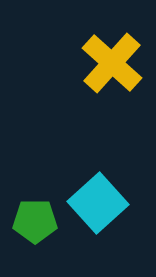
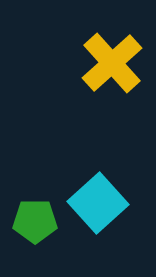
yellow cross: rotated 6 degrees clockwise
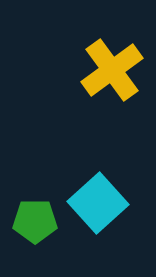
yellow cross: moved 7 px down; rotated 6 degrees clockwise
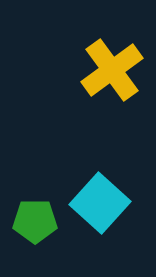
cyan square: moved 2 px right; rotated 6 degrees counterclockwise
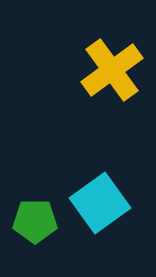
cyan square: rotated 12 degrees clockwise
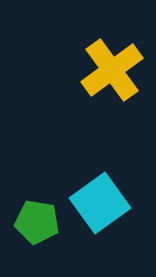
green pentagon: moved 2 px right, 1 px down; rotated 9 degrees clockwise
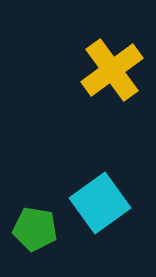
green pentagon: moved 2 px left, 7 px down
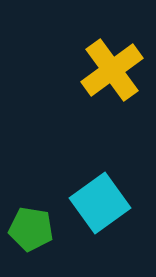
green pentagon: moved 4 px left
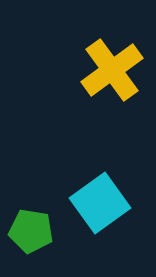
green pentagon: moved 2 px down
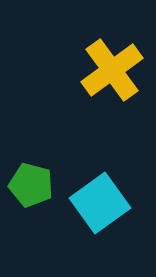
green pentagon: moved 46 px up; rotated 6 degrees clockwise
